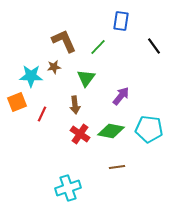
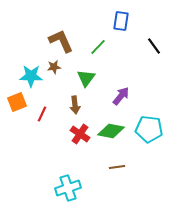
brown L-shape: moved 3 px left
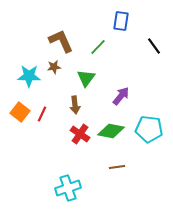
cyan star: moved 2 px left
orange square: moved 3 px right, 10 px down; rotated 30 degrees counterclockwise
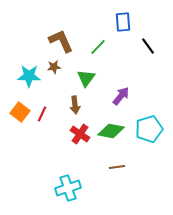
blue rectangle: moved 2 px right, 1 px down; rotated 12 degrees counterclockwise
black line: moved 6 px left
cyan pentagon: rotated 24 degrees counterclockwise
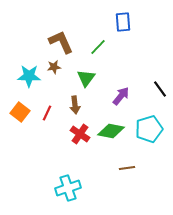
brown L-shape: moved 1 px down
black line: moved 12 px right, 43 px down
red line: moved 5 px right, 1 px up
brown line: moved 10 px right, 1 px down
